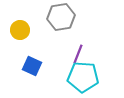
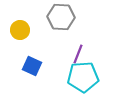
gray hexagon: rotated 12 degrees clockwise
cyan pentagon: rotated 8 degrees counterclockwise
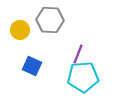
gray hexagon: moved 11 px left, 3 px down
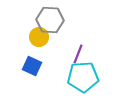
yellow circle: moved 19 px right, 7 px down
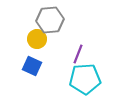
gray hexagon: rotated 8 degrees counterclockwise
yellow circle: moved 2 px left, 2 px down
cyan pentagon: moved 2 px right, 2 px down
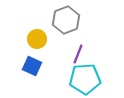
gray hexagon: moved 16 px right; rotated 16 degrees counterclockwise
